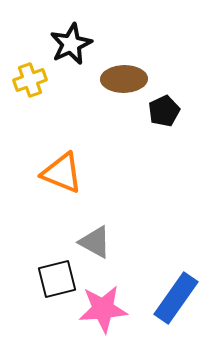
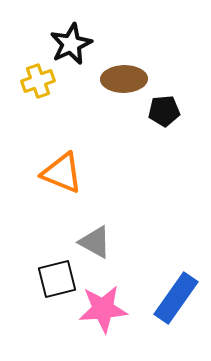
yellow cross: moved 8 px right, 1 px down
black pentagon: rotated 20 degrees clockwise
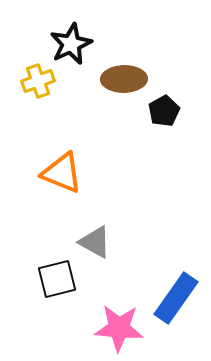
black pentagon: rotated 24 degrees counterclockwise
pink star: moved 16 px right, 19 px down; rotated 9 degrees clockwise
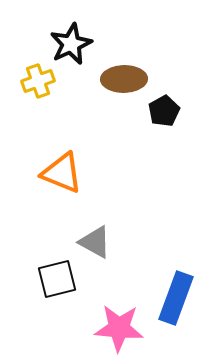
blue rectangle: rotated 15 degrees counterclockwise
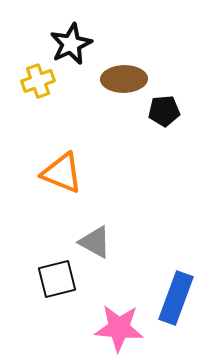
black pentagon: rotated 24 degrees clockwise
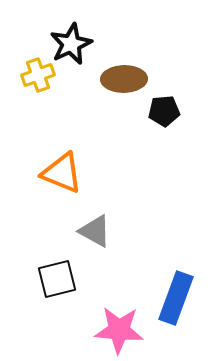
yellow cross: moved 6 px up
gray triangle: moved 11 px up
pink star: moved 2 px down
